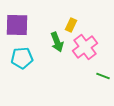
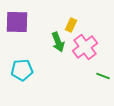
purple square: moved 3 px up
green arrow: moved 1 px right
cyan pentagon: moved 12 px down
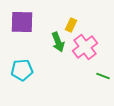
purple square: moved 5 px right
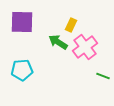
green arrow: rotated 144 degrees clockwise
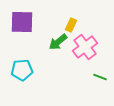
green arrow: rotated 72 degrees counterclockwise
green line: moved 3 px left, 1 px down
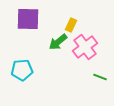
purple square: moved 6 px right, 3 px up
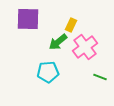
cyan pentagon: moved 26 px right, 2 px down
